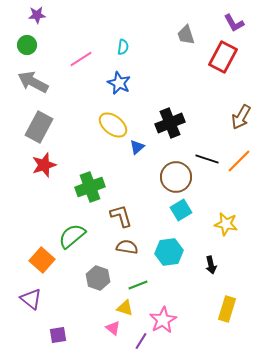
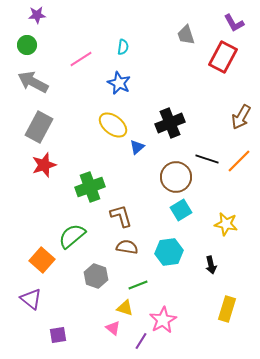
gray hexagon: moved 2 px left, 2 px up
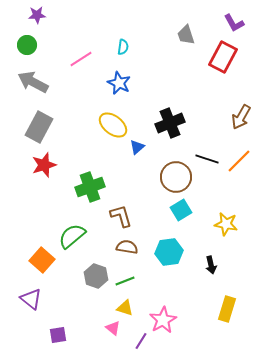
green line: moved 13 px left, 4 px up
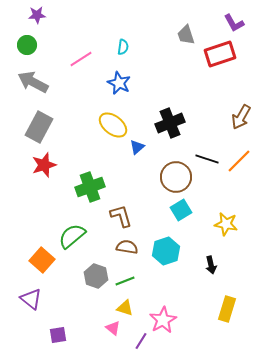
red rectangle: moved 3 px left, 3 px up; rotated 44 degrees clockwise
cyan hexagon: moved 3 px left, 1 px up; rotated 12 degrees counterclockwise
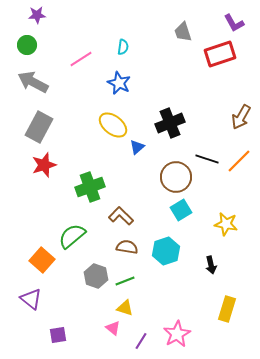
gray trapezoid: moved 3 px left, 3 px up
brown L-shape: rotated 30 degrees counterclockwise
pink star: moved 14 px right, 14 px down
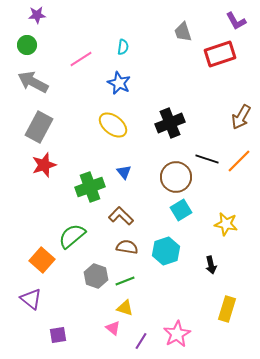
purple L-shape: moved 2 px right, 2 px up
blue triangle: moved 13 px left, 25 px down; rotated 28 degrees counterclockwise
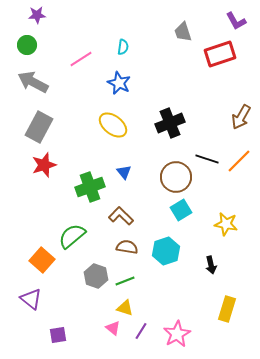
purple line: moved 10 px up
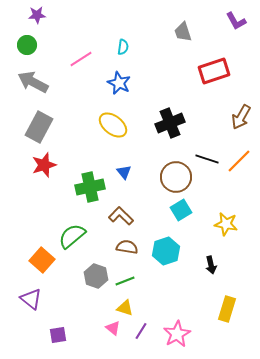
red rectangle: moved 6 px left, 17 px down
green cross: rotated 8 degrees clockwise
